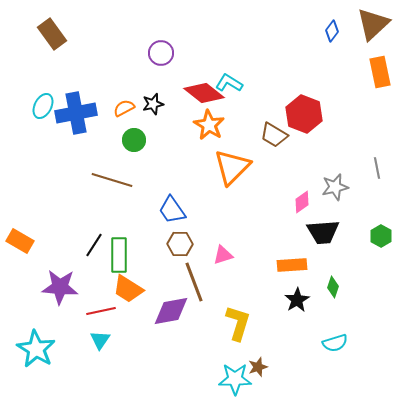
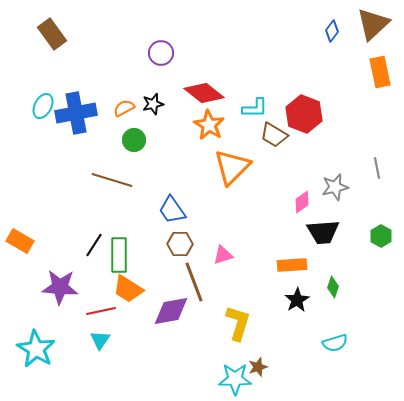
cyan L-shape at (229, 83): moved 26 px right, 25 px down; rotated 148 degrees clockwise
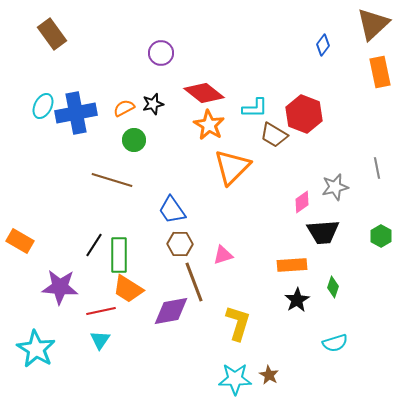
blue diamond at (332, 31): moved 9 px left, 14 px down
brown star at (258, 367): moved 11 px right, 8 px down; rotated 24 degrees counterclockwise
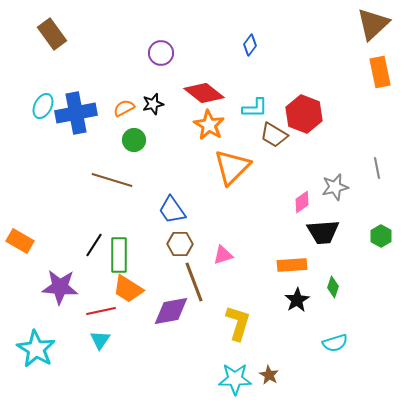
blue diamond at (323, 45): moved 73 px left
